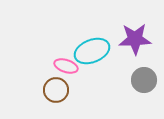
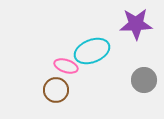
purple star: moved 1 px right, 15 px up
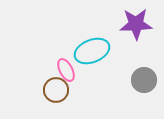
pink ellipse: moved 4 px down; rotated 45 degrees clockwise
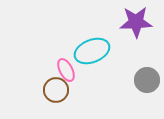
purple star: moved 2 px up
gray circle: moved 3 px right
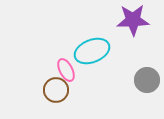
purple star: moved 3 px left, 2 px up
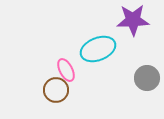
cyan ellipse: moved 6 px right, 2 px up
gray circle: moved 2 px up
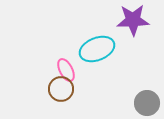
cyan ellipse: moved 1 px left
gray circle: moved 25 px down
brown circle: moved 5 px right, 1 px up
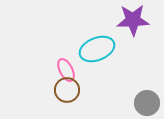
brown circle: moved 6 px right, 1 px down
